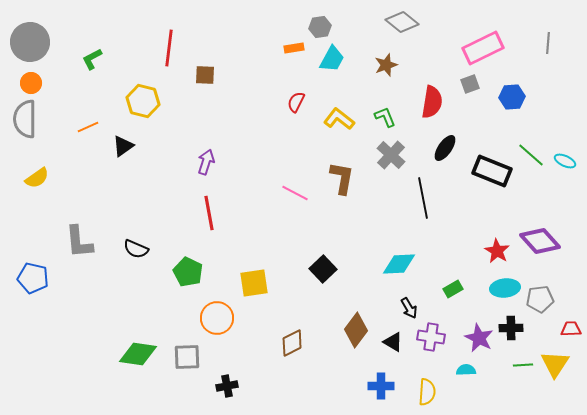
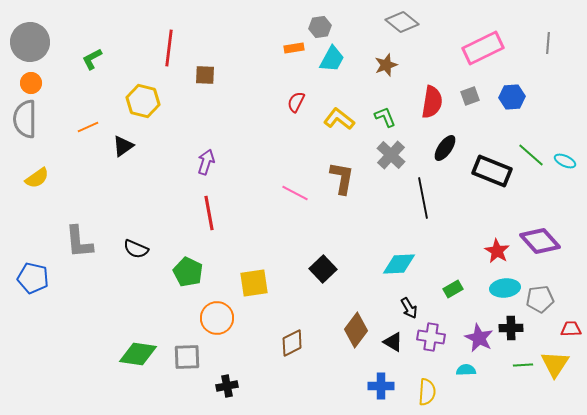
gray square at (470, 84): moved 12 px down
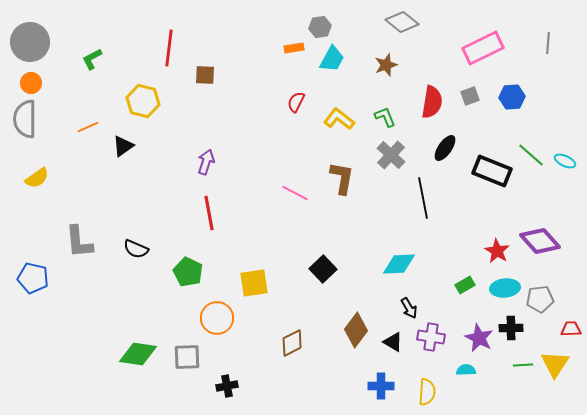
green rectangle at (453, 289): moved 12 px right, 4 px up
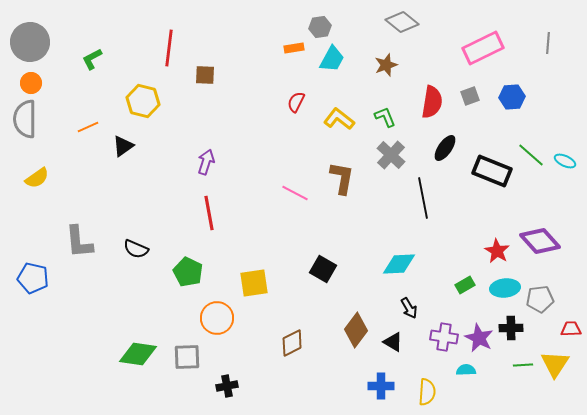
black square at (323, 269): rotated 16 degrees counterclockwise
purple cross at (431, 337): moved 13 px right
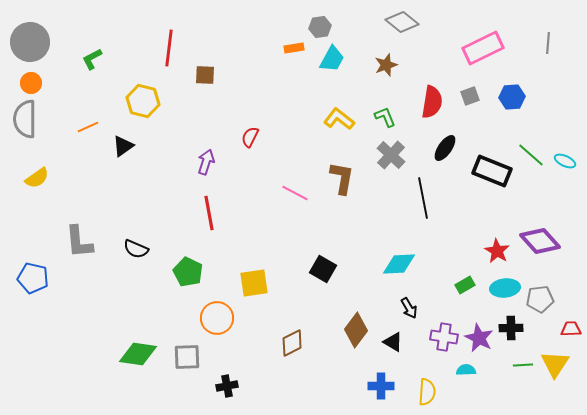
red semicircle at (296, 102): moved 46 px left, 35 px down
